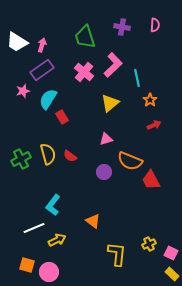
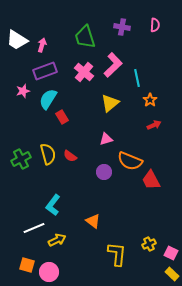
white trapezoid: moved 2 px up
purple rectangle: moved 3 px right, 1 px down; rotated 15 degrees clockwise
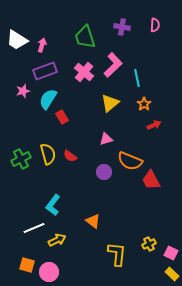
orange star: moved 6 px left, 4 px down
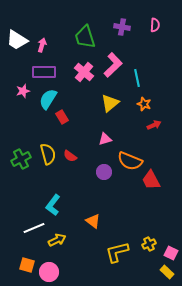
purple rectangle: moved 1 px left, 1 px down; rotated 20 degrees clockwise
orange star: rotated 16 degrees counterclockwise
pink triangle: moved 1 px left
yellow L-shape: moved 2 px up; rotated 110 degrees counterclockwise
yellow rectangle: moved 5 px left, 2 px up
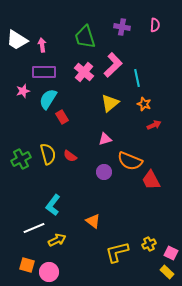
pink arrow: rotated 24 degrees counterclockwise
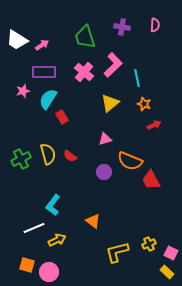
pink arrow: rotated 64 degrees clockwise
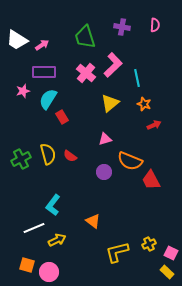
pink cross: moved 2 px right, 1 px down
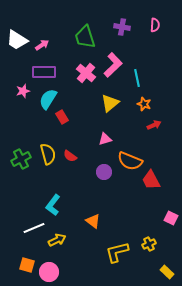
pink square: moved 35 px up
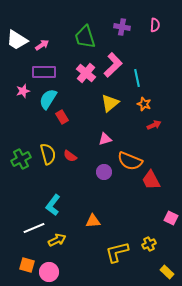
orange triangle: rotated 42 degrees counterclockwise
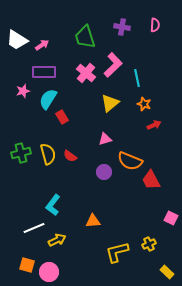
green cross: moved 6 px up; rotated 12 degrees clockwise
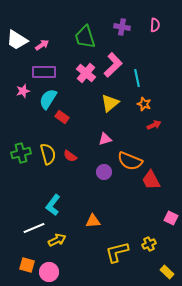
red rectangle: rotated 24 degrees counterclockwise
